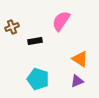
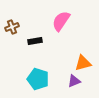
orange triangle: moved 3 px right, 4 px down; rotated 48 degrees counterclockwise
purple triangle: moved 3 px left
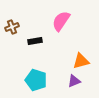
orange triangle: moved 2 px left, 2 px up
cyan pentagon: moved 2 px left, 1 px down
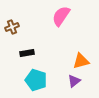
pink semicircle: moved 5 px up
black rectangle: moved 8 px left, 12 px down
purple triangle: rotated 16 degrees counterclockwise
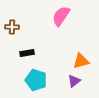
brown cross: rotated 24 degrees clockwise
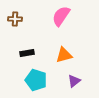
brown cross: moved 3 px right, 8 px up
orange triangle: moved 17 px left, 6 px up
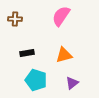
purple triangle: moved 2 px left, 2 px down
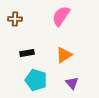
orange triangle: rotated 18 degrees counterclockwise
purple triangle: rotated 32 degrees counterclockwise
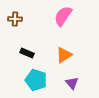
pink semicircle: moved 2 px right
black rectangle: rotated 32 degrees clockwise
